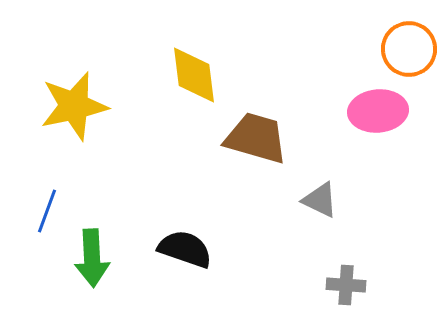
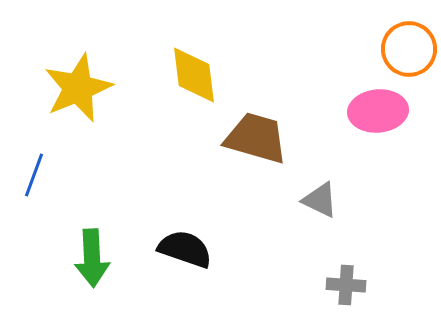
yellow star: moved 4 px right, 18 px up; rotated 10 degrees counterclockwise
blue line: moved 13 px left, 36 px up
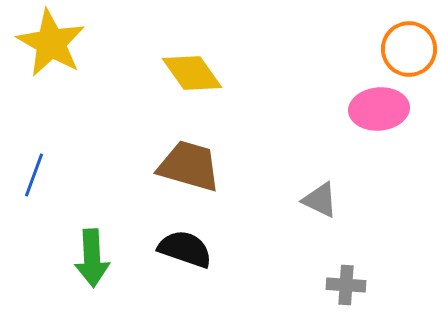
yellow diamond: moved 2 px left, 2 px up; rotated 28 degrees counterclockwise
yellow star: moved 27 px left, 45 px up; rotated 20 degrees counterclockwise
pink ellipse: moved 1 px right, 2 px up
brown trapezoid: moved 67 px left, 28 px down
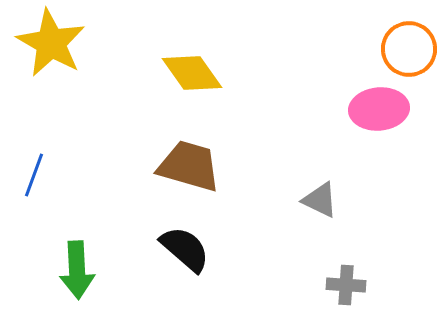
black semicircle: rotated 22 degrees clockwise
green arrow: moved 15 px left, 12 px down
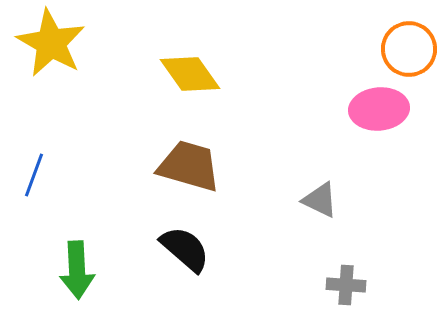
yellow diamond: moved 2 px left, 1 px down
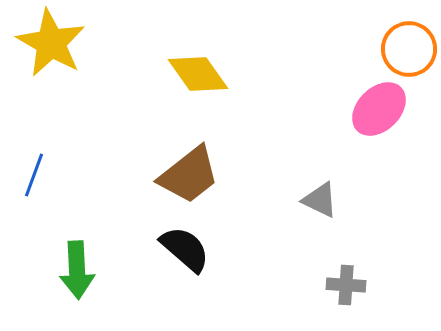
yellow diamond: moved 8 px right
pink ellipse: rotated 40 degrees counterclockwise
brown trapezoid: moved 9 px down; rotated 126 degrees clockwise
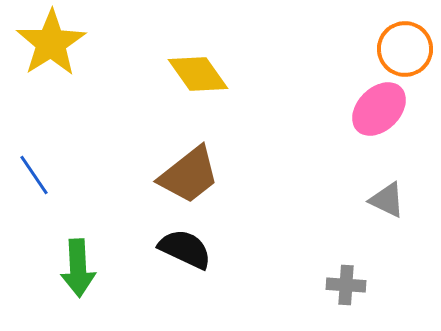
yellow star: rotated 10 degrees clockwise
orange circle: moved 4 px left
blue line: rotated 54 degrees counterclockwise
gray triangle: moved 67 px right
black semicircle: rotated 16 degrees counterclockwise
green arrow: moved 1 px right, 2 px up
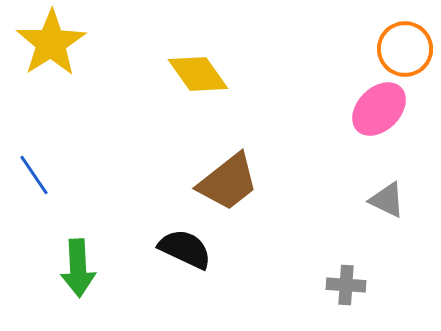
brown trapezoid: moved 39 px right, 7 px down
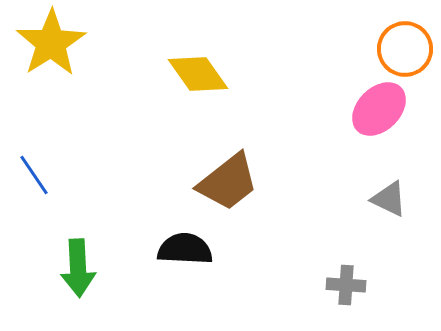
gray triangle: moved 2 px right, 1 px up
black semicircle: rotated 22 degrees counterclockwise
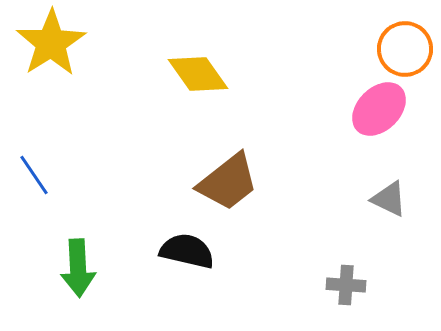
black semicircle: moved 2 px right, 2 px down; rotated 10 degrees clockwise
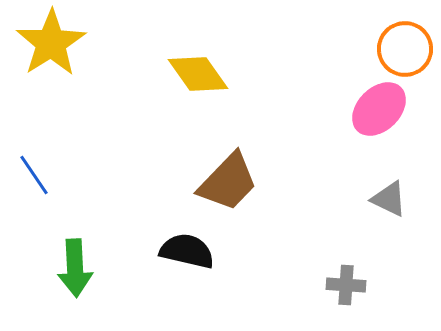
brown trapezoid: rotated 8 degrees counterclockwise
green arrow: moved 3 px left
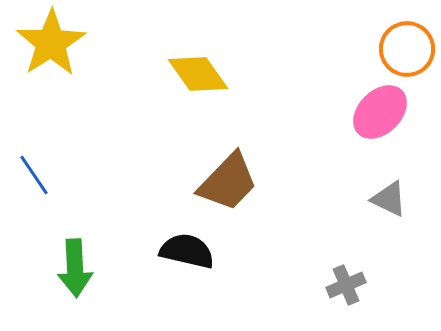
orange circle: moved 2 px right
pink ellipse: moved 1 px right, 3 px down
gray cross: rotated 27 degrees counterclockwise
